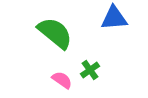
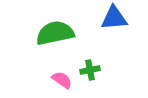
green semicircle: rotated 51 degrees counterclockwise
green cross: rotated 24 degrees clockwise
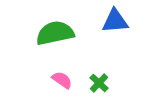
blue triangle: moved 1 px right, 3 px down
green cross: moved 9 px right, 13 px down; rotated 36 degrees counterclockwise
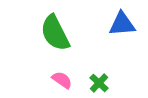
blue triangle: moved 7 px right, 3 px down
green semicircle: rotated 105 degrees counterclockwise
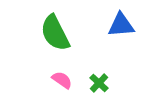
blue triangle: moved 1 px left, 1 px down
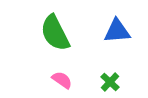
blue triangle: moved 4 px left, 6 px down
green cross: moved 11 px right, 1 px up
